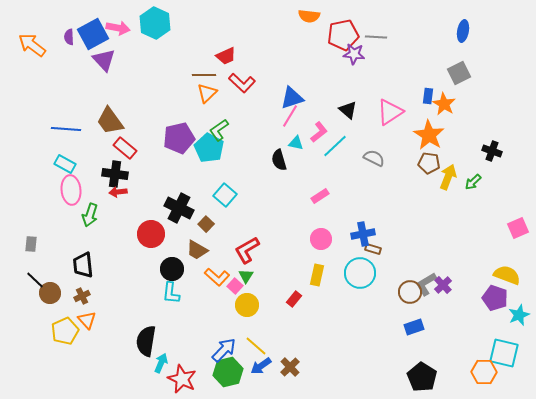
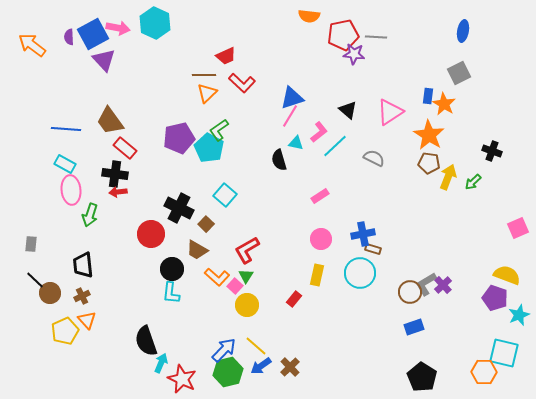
black semicircle at (146, 341): rotated 28 degrees counterclockwise
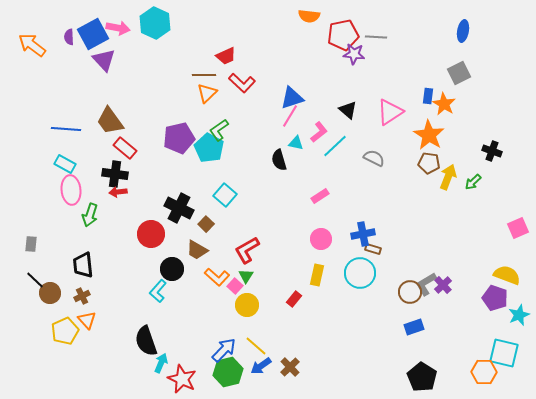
cyan L-shape at (171, 293): moved 13 px left, 2 px up; rotated 35 degrees clockwise
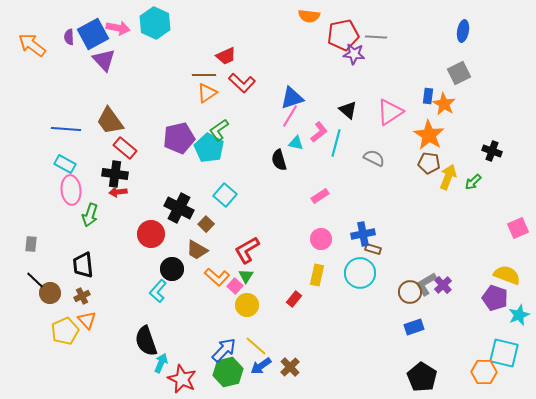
orange triangle at (207, 93): rotated 10 degrees clockwise
cyan line at (335, 146): moved 1 px right, 3 px up; rotated 32 degrees counterclockwise
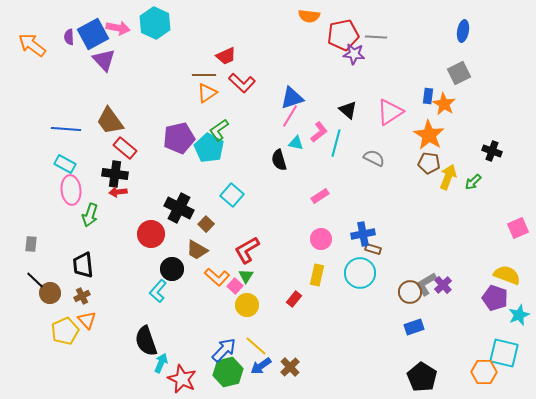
cyan square at (225, 195): moved 7 px right
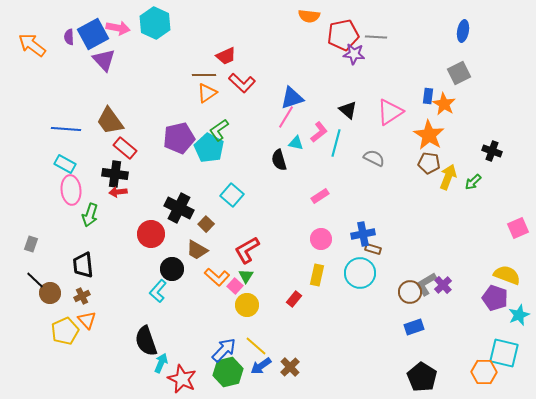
pink line at (290, 116): moved 4 px left, 1 px down
gray rectangle at (31, 244): rotated 14 degrees clockwise
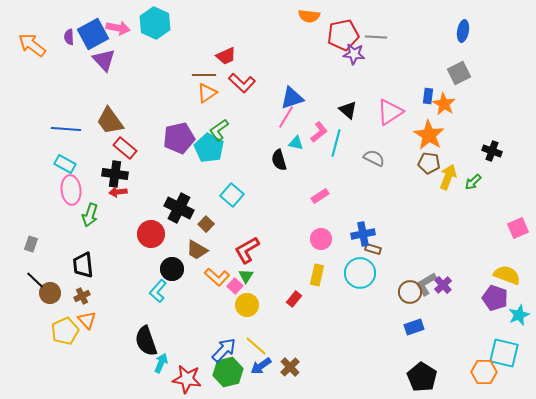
red star at (182, 379): moved 5 px right; rotated 16 degrees counterclockwise
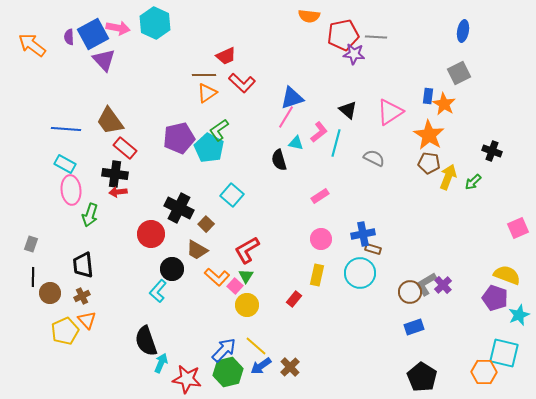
black line at (35, 280): moved 2 px left, 3 px up; rotated 48 degrees clockwise
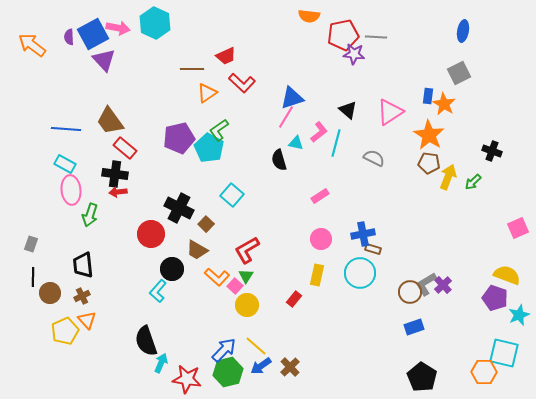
brown line at (204, 75): moved 12 px left, 6 px up
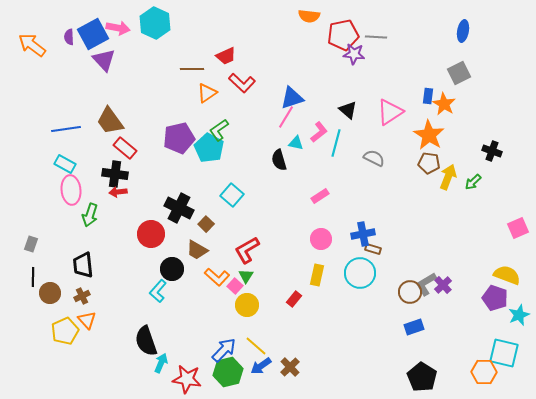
blue line at (66, 129): rotated 12 degrees counterclockwise
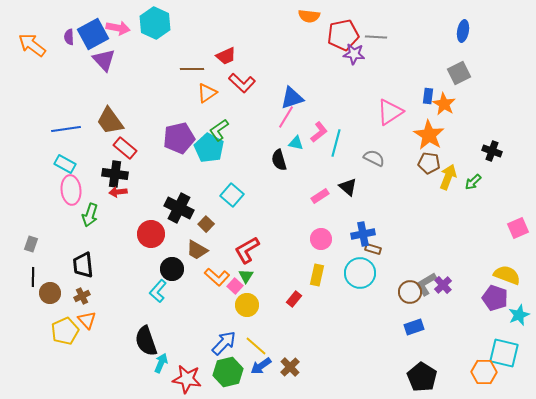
black triangle at (348, 110): moved 77 px down
blue arrow at (224, 350): moved 7 px up
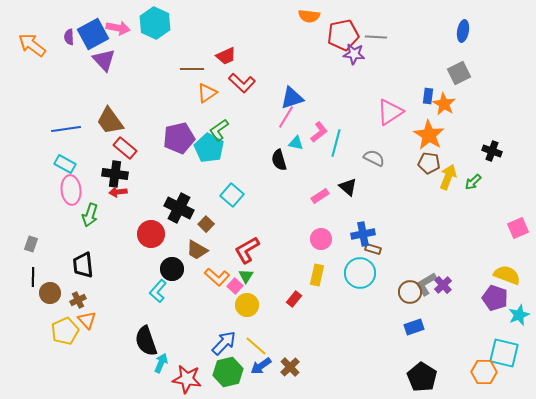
brown cross at (82, 296): moved 4 px left, 4 px down
